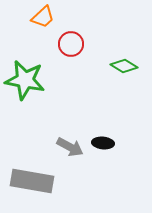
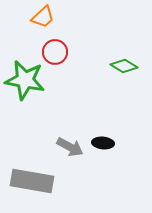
red circle: moved 16 px left, 8 px down
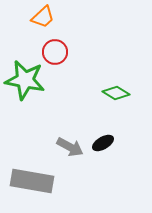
green diamond: moved 8 px left, 27 px down
black ellipse: rotated 35 degrees counterclockwise
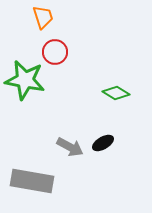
orange trapezoid: rotated 65 degrees counterclockwise
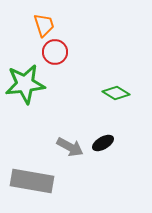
orange trapezoid: moved 1 px right, 8 px down
green star: moved 4 px down; rotated 18 degrees counterclockwise
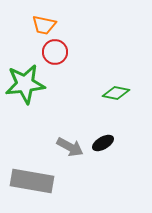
orange trapezoid: rotated 120 degrees clockwise
green diamond: rotated 20 degrees counterclockwise
